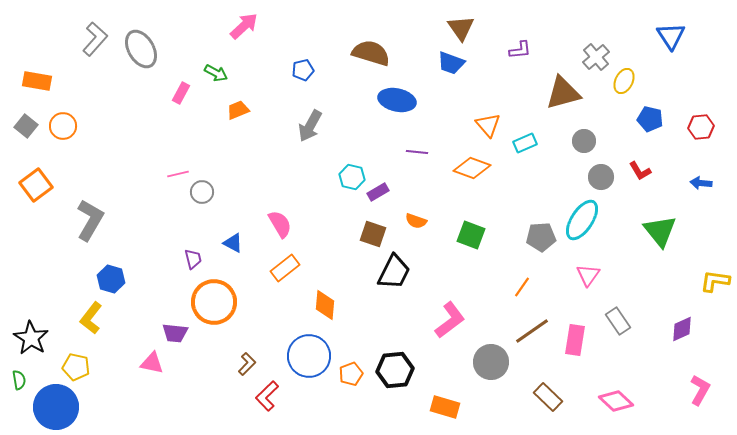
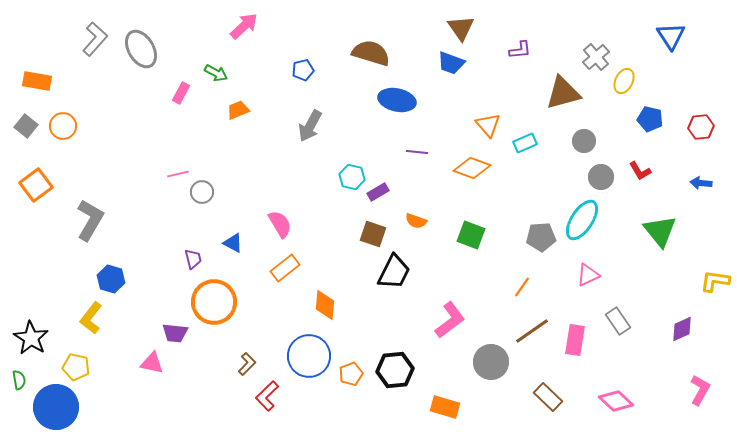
pink triangle at (588, 275): rotated 30 degrees clockwise
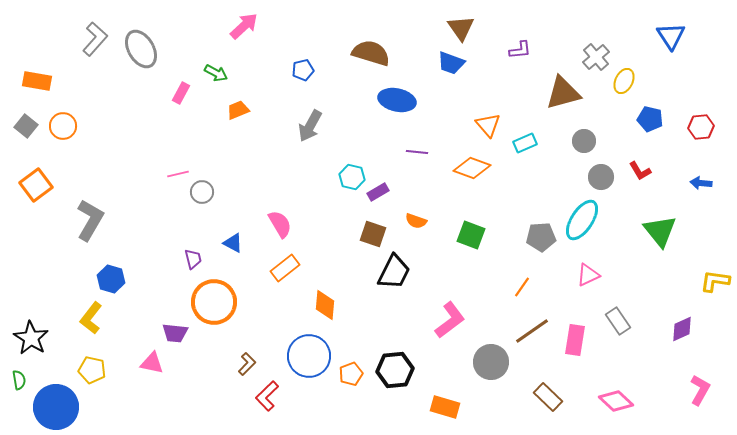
yellow pentagon at (76, 367): moved 16 px right, 3 px down
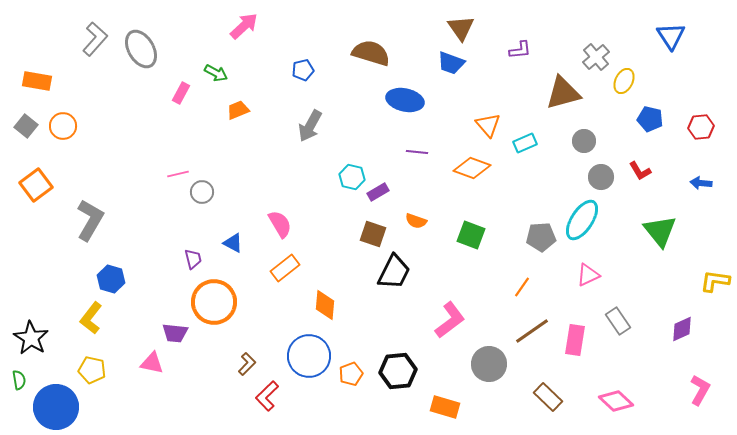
blue ellipse at (397, 100): moved 8 px right
gray circle at (491, 362): moved 2 px left, 2 px down
black hexagon at (395, 370): moved 3 px right, 1 px down
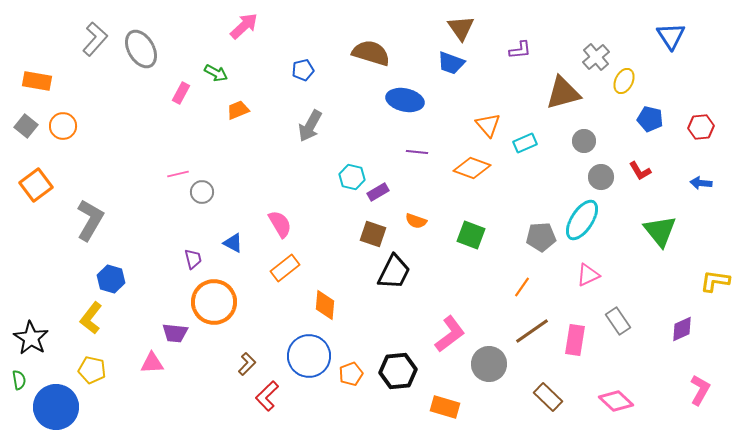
pink L-shape at (450, 320): moved 14 px down
pink triangle at (152, 363): rotated 15 degrees counterclockwise
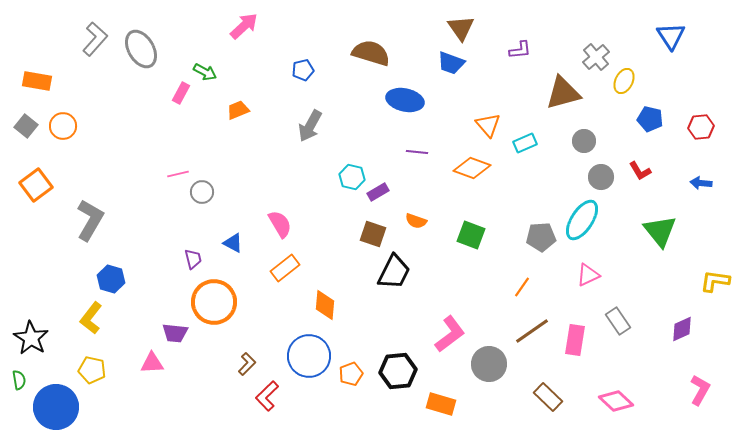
green arrow at (216, 73): moved 11 px left, 1 px up
orange rectangle at (445, 407): moved 4 px left, 3 px up
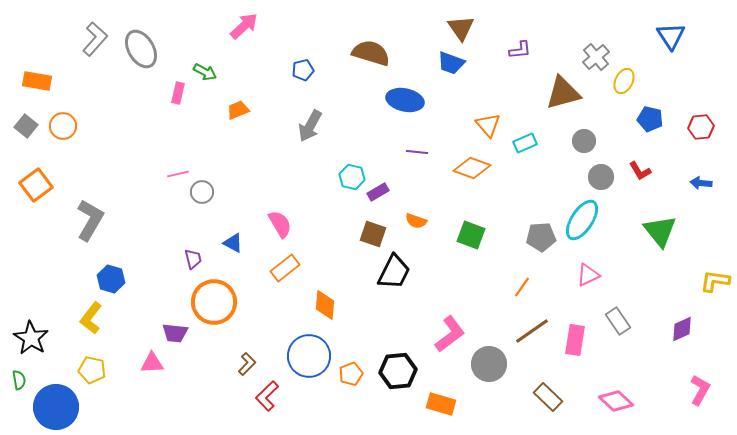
pink rectangle at (181, 93): moved 3 px left; rotated 15 degrees counterclockwise
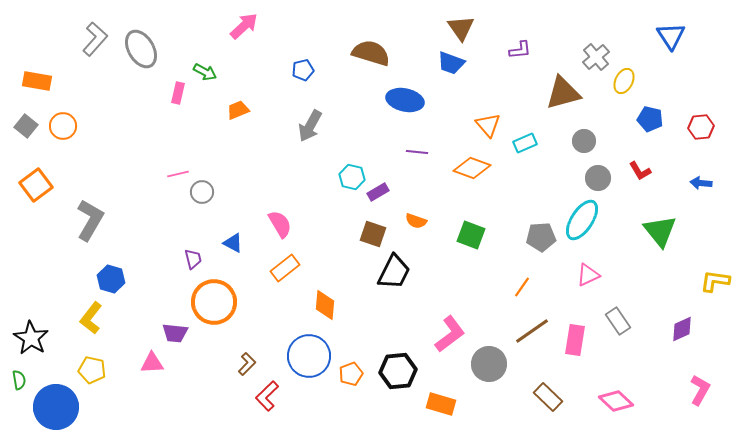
gray circle at (601, 177): moved 3 px left, 1 px down
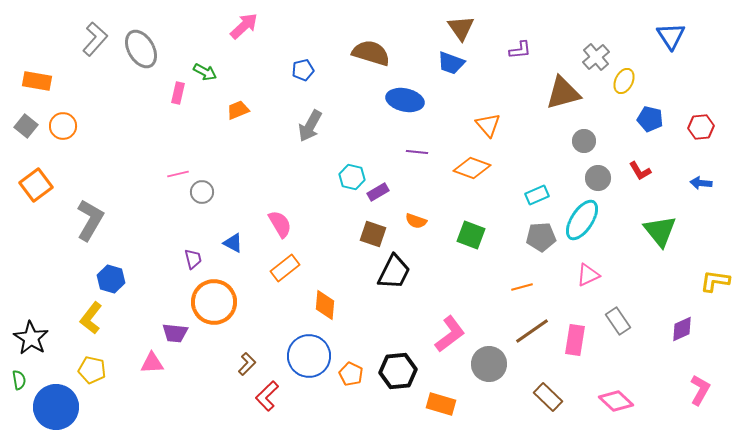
cyan rectangle at (525, 143): moved 12 px right, 52 px down
orange line at (522, 287): rotated 40 degrees clockwise
orange pentagon at (351, 374): rotated 25 degrees counterclockwise
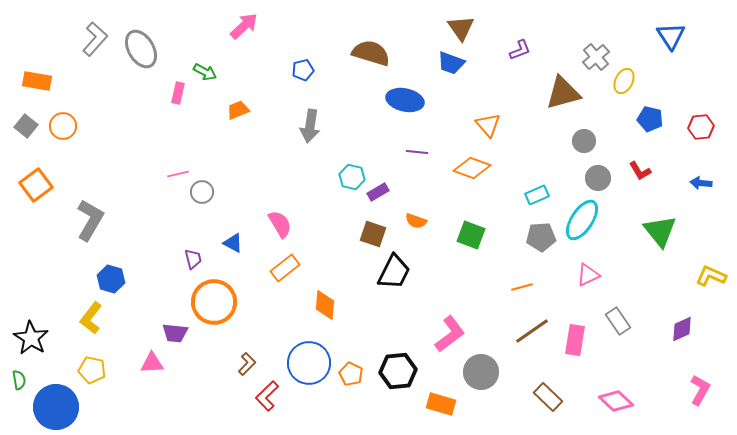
purple L-shape at (520, 50): rotated 15 degrees counterclockwise
gray arrow at (310, 126): rotated 20 degrees counterclockwise
yellow L-shape at (715, 281): moved 4 px left, 5 px up; rotated 16 degrees clockwise
blue circle at (309, 356): moved 7 px down
gray circle at (489, 364): moved 8 px left, 8 px down
